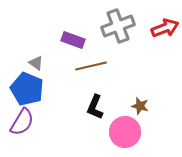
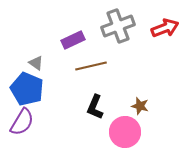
purple rectangle: rotated 45 degrees counterclockwise
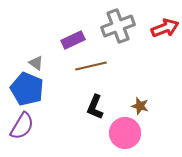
purple semicircle: moved 4 px down
pink circle: moved 1 px down
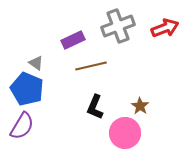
brown star: rotated 18 degrees clockwise
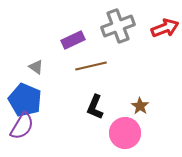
gray triangle: moved 4 px down
blue pentagon: moved 2 px left, 11 px down
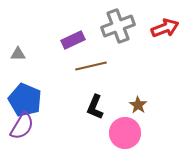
gray triangle: moved 18 px left, 13 px up; rotated 35 degrees counterclockwise
brown star: moved 2 px left, 1 px up
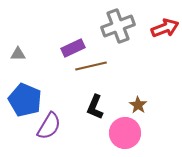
purple rectangle: moved 8 px down
purple semicircle: moved 27 px right
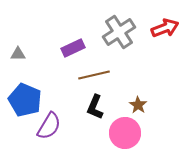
gray cross: moved 1 px right, 6 px down; rotated 12 degrees counterclockwise
brown line: moved 3 px right, 9 px down
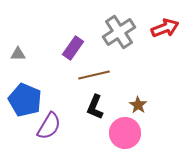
purple rectangle: rotated 30 degrees counterclockwise
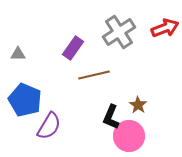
black L-shape: moved 16 px right, 10 px down
pink circle: moved 4 px right, 3 px down
